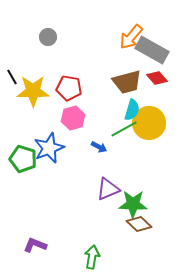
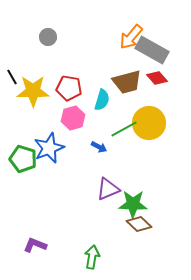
cyan semicircle: moved 30 px left, 10 px up
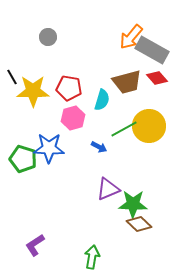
yellow circle: moved 3 px down
blue star: rotated 24 degrees clockwise
purple L-shape: rotated 55 degrees counterclockwise
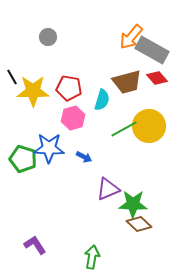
blue arrow: moved 15 px left, 10 px down
purple L-shape: rotated 90 degrees clockwise
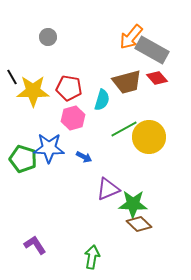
yellow circle: moved 11 px down
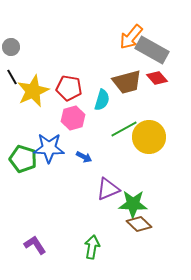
gray circle: moved 37 px left, 10 px down
yellow star: rotated 24 degrees counterclockwise
green arrow: moved 10 px up
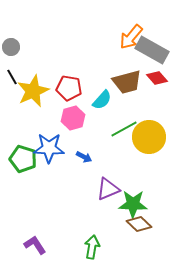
cyan semicircle: rotated 25 degrees clockwise
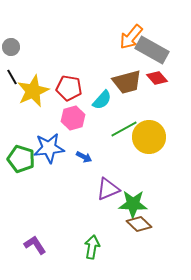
blue star: rotated 8 degrees counterclockwise
green pentagon: moved 2 px left
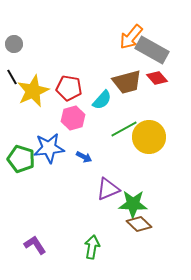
gray circle: moved 3 px right, 3 px up
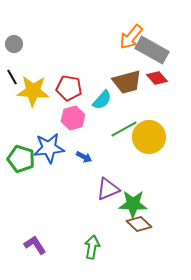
yellow star: rotated 28 degrees clockwise
